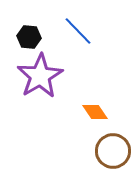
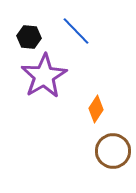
blue line: moved 2 px left
purple star: moved 4 px right
orange diamond: moved 1 px right, 3 px up; rotated 68 degrees clockwise
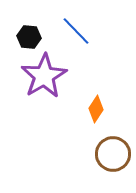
brown circle: moved 3 px down
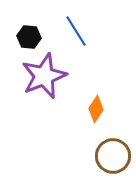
blue line: rotated 12 degrees clockwise
purple star: rotated 9 degrees clockwise
brown circle: moved 2 px down
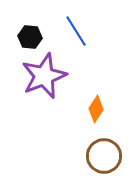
black hexagon: moved 1 px right
brown circle: moved 9 px left
